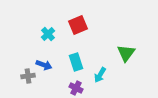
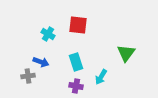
red square: rotated 30 degrees clockwise
cyan cross: rotated 16 degrees counterclockwise
blue arrow: moved 3 px left, 3 px up
cyan arrow: moved 1 px right, 2 px down
purple cross: moved 2 px up; rotated 16 degrees counterclockwise
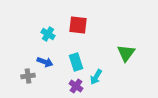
blue arrow: moved 4 px right
cyan arrow: moved 5 px left
purple cross: rotated 24 degrees clockwise
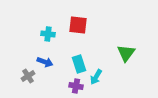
cyan cross: rotated 24 degrees counterclockwise
cyan rectangle: moved 3 px right, 2 px down
gray cross: rotated 24 degrees counterclockwise
purple cross: rotated 24 degrees counterclockwise
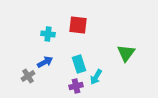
blue arrow: rotated 49 degrees counterclockwise
purple cross: rotated 24 degrees counterclockwise
